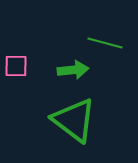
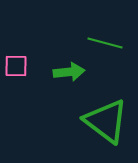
green arrow: moved 4 px left, 2 px down
green triangle: moved 32 px right, 1 px down
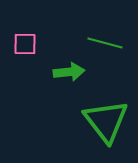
pink square: moved 9 px right, 22 px up
green triangle: rotated 15 degrees clockwise
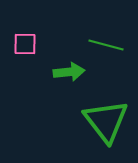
green line: moved 1 px right, 2 px down
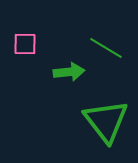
green line: moved 3 px down; rotated 16 degrees clockwise
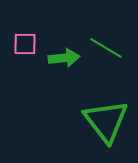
green arrow: moved 5 px left, 14 px up
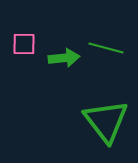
pink square: moved 1 px left
green line: rotated 16 degrees counterclockwise
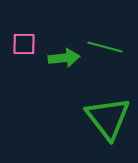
green line: moved 1 px left, 1 px up
green triangle: moved 2 px right, 3 px up
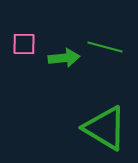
green triangle: moved 3 px left, 10 px down; rotated 21 degrees counterclockwise
